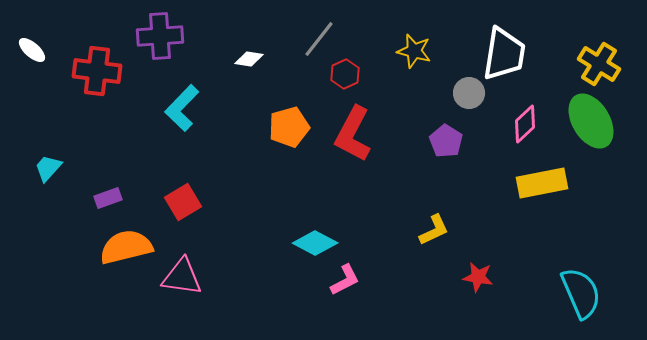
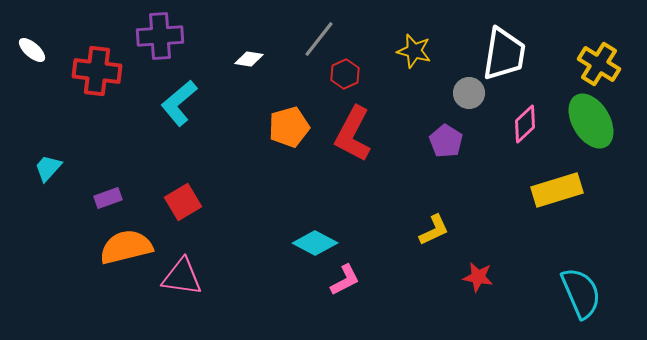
cyan L-shape: moved 3 px left, 5 px up; rotated 6 degrees clockwise
yellow rectangle: moved 15 px right, 7 px down; rotated 6 degrees counterclockwise
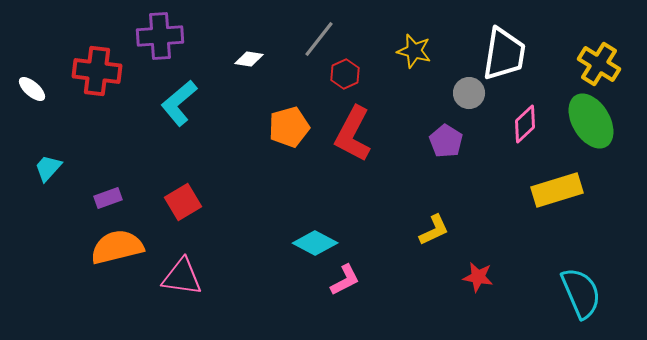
white ellipse: moved 39 px down
orange semicircle: moved 9 px left
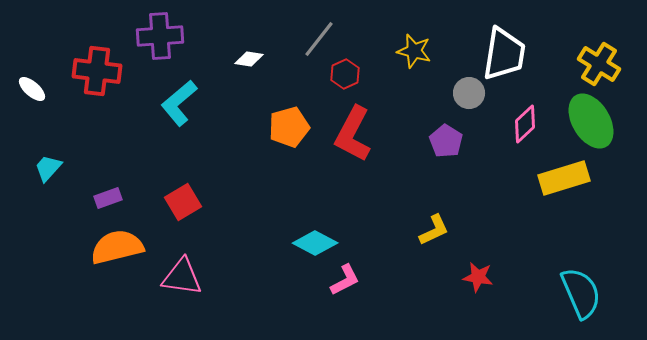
yellow rectangle: moved 7 px right, 12 px up
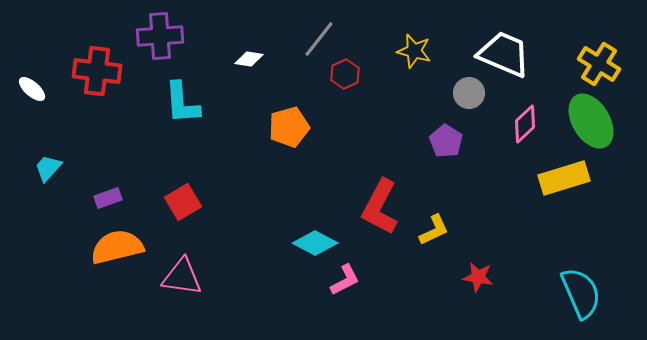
white trapezoid: rotated 76 degrees counterclockwise
cyan L-shape: moved 3 px right; rotated 54 degrees counterclockwise
red L-shape: moved 27 px right, 73 px down
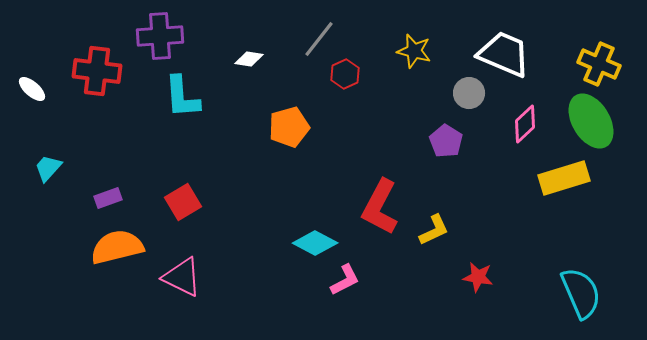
yellow cross: rotated 9 degrees counterclockwise
cyan L-shape: moved 6 px up
pink triangle: rotated 18 degrees clockwise
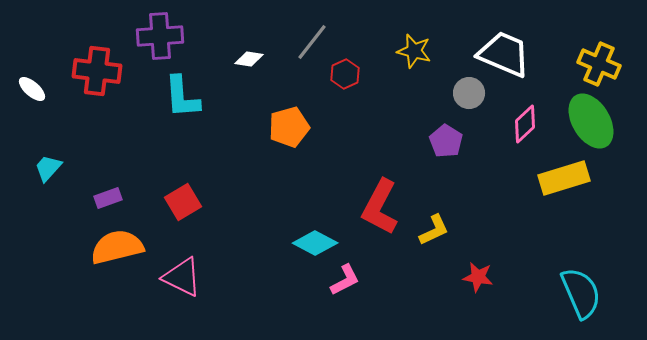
gray line: moved 7 px left, 3 px down
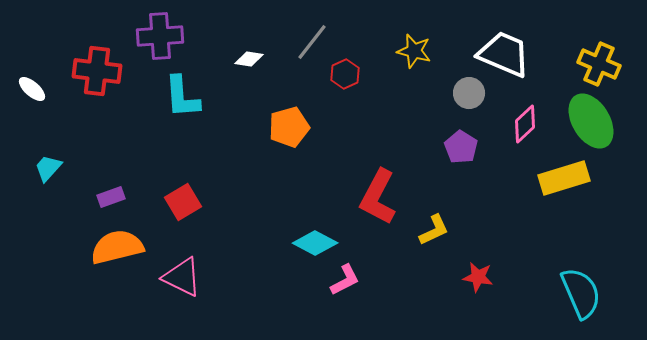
purple pentagon: moved 15 px right, 6 px down
purple rectangle: moved 3 px right, 1 px up
red L-shape: moved 2 px left, 10 px up
